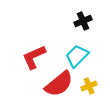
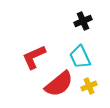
cyan trapezoid: moved 3 px right, 1 px down; rotated 70 degrees counterclockwise
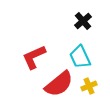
black cross: rotated 18 degrees counterclockwise
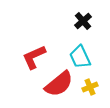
yellow cross: moved 1 px right, 1 px down
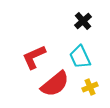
red semicircle: moved 4 px left
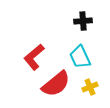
black cross: rotated 36 degrees clockwise
red L-shape: rotated 16 degrees counterclockwise
red semicircle: moved 1 px right
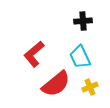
red L-shape: moved 3 px up
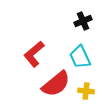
black cross: rotated 18 degrees counterclockwise
yellow cross: moved 4 px left, 4 px down; rotated 28 degrees clockwise
